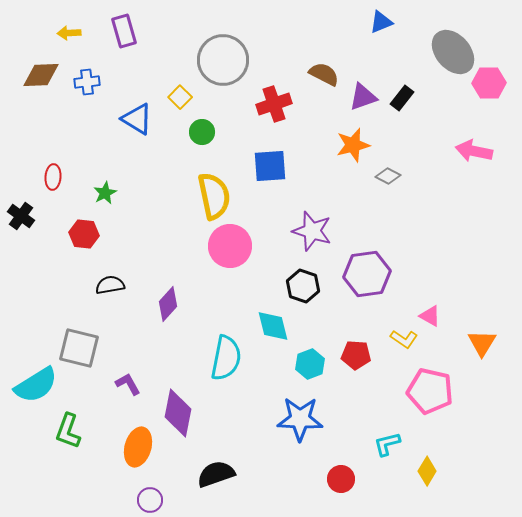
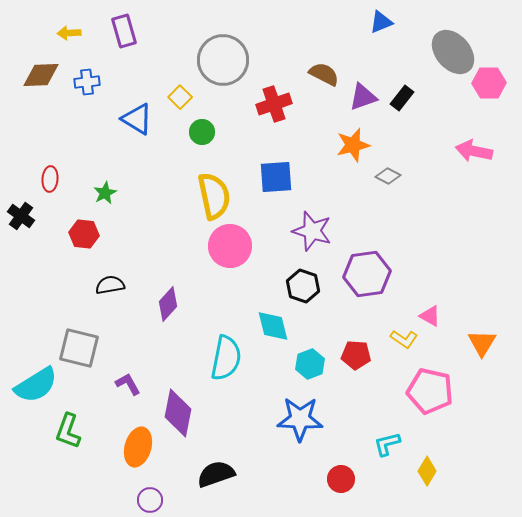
blue square at (270, 166): moved 6 px right, 11 px down
red ellipse at (53, 177): moved 3 px left, 2 px down
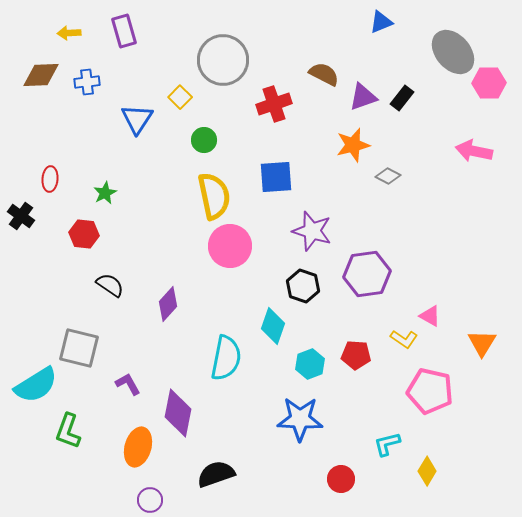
blue triangle at (137, 119): rotated 32 degrees clockwise
green circle at (202, 132): moved 2 px right, 8 px down
black semicircle at (110, 285): rotated 44 degrees clockwise
cyan diamond at (273, 326): rotated 33 degrees clockwise
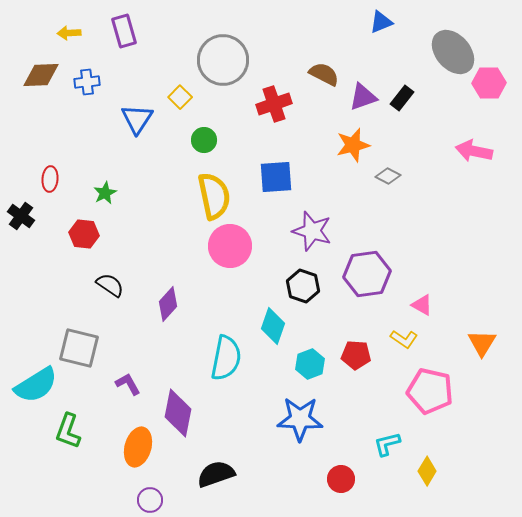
pink triangle at (430, 316): moved 8 px left, 11 px up
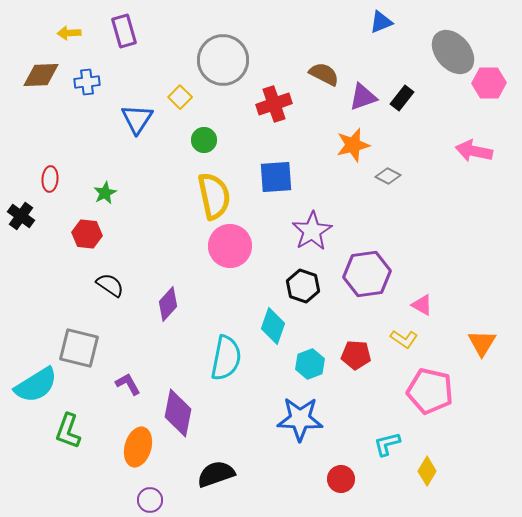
purple star at (312, 231): rotated 24 degrees clockwise
red hexagon at (84, 234): moved 3 px right
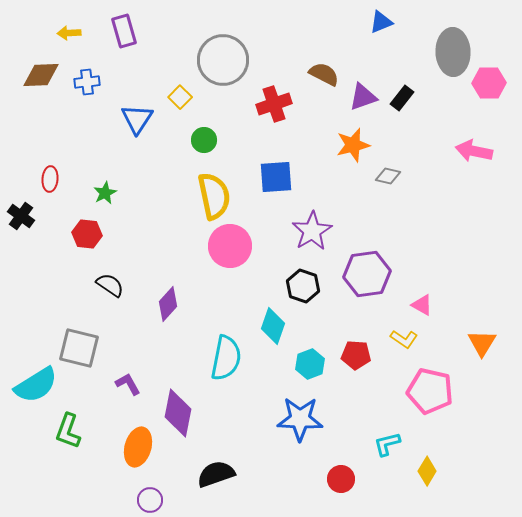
gray ellipse at (453, 52): rotated 39 degrees clockwise
gray diamond at (388, 176): rotated 15 degrees counterclockwise
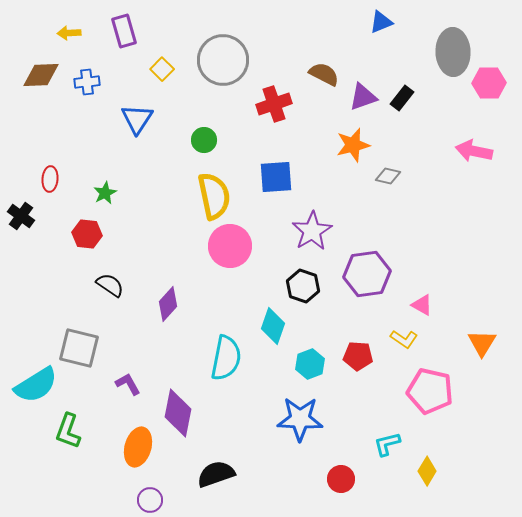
yellow square at (180, 97): moved 18 px left, 28 px up
red pentagon at (356, 355): moved 2 px right, 1 px down
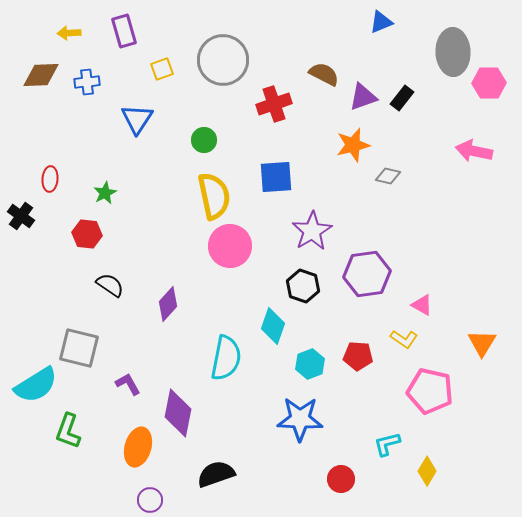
yellow square at (162, 69): rotated 25 degrees clockwise
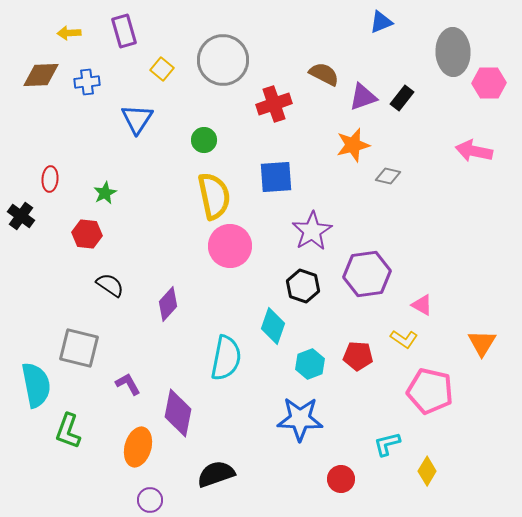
yellow square at (162, 69): rotated 30 degrees counterclockwise
cyan semicircle at (36, 385): rotated 69 degrees counterclockwise
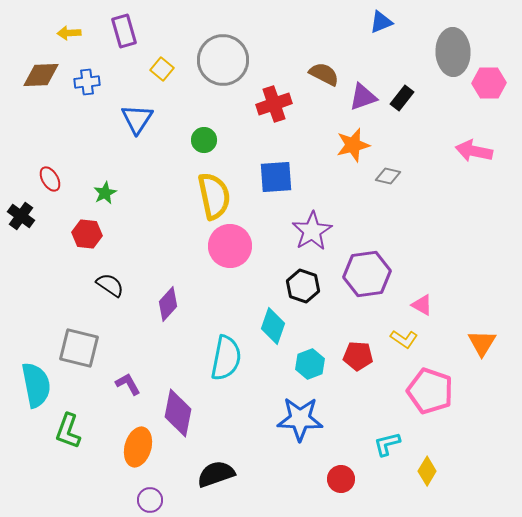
red ellipse at (50, 179): rotated 35 degrees counterclockwise
pink pentagon at (430, 391): rotated 6 degrees clockwise
